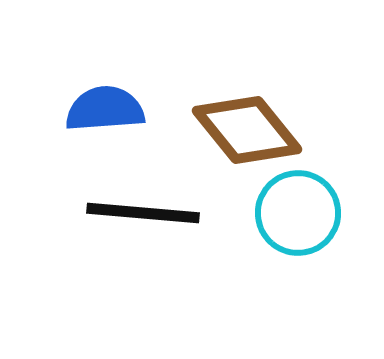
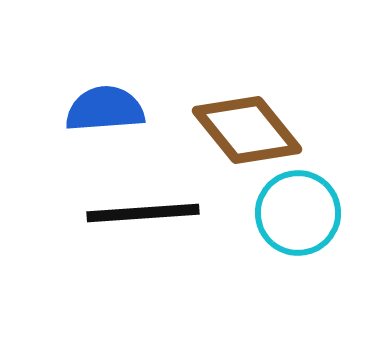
black line: rotated 9 degrees counterclockwise
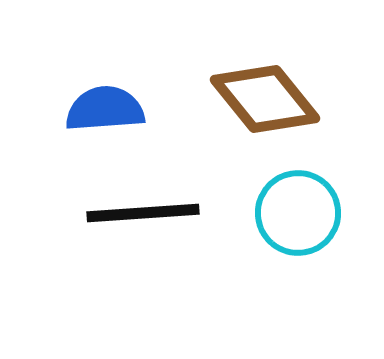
brown diamond: moved 18 px right, 31 px up
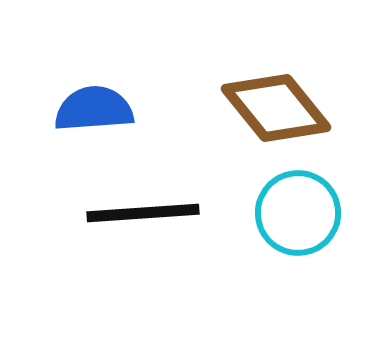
brown diamond: moved 11 px right, 9 px down
blue semicircle: moved 11 px left
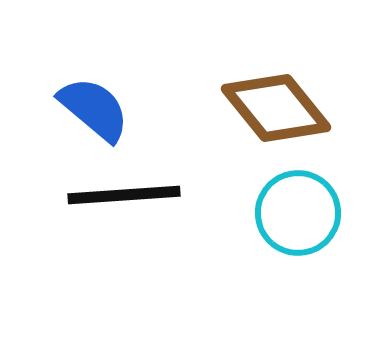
blue semicircle: rotated 44 degrees clockwise
black line: moved 19 px left, 18 px up
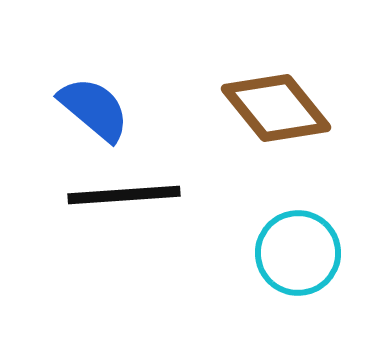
cyan circle: moved 40 px down
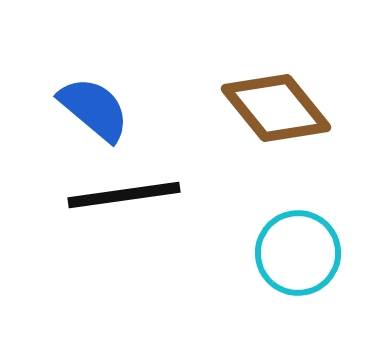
black line: rotated 4 degrees counterclockwise
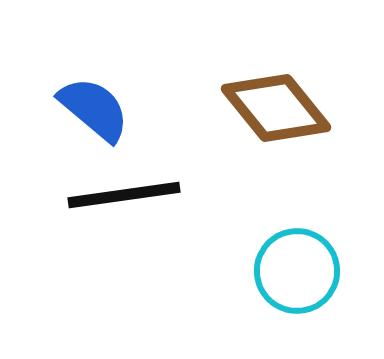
cyan circle: moved 1 px left, 18 px down
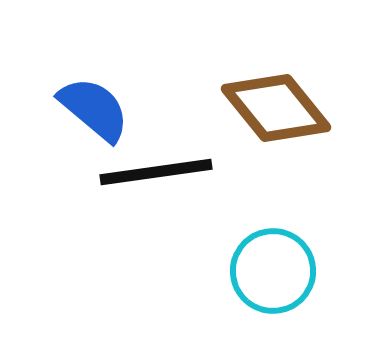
black line: moved 32 px right, 23 px up
cyan circle: moved 24 px left
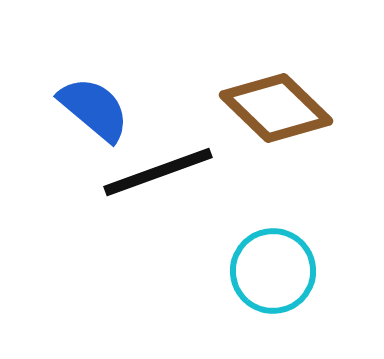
brown diamond: rotated 7 degrees counterclockwise
black line: moved 2 px right; rotated 12 degrees counterclockwise
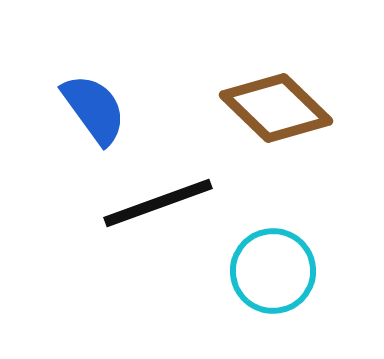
blue semicircle: rotated 14 degrees clockwise
black line: moved 31 px down
